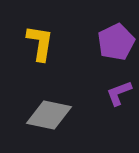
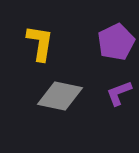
gray diamond: moved 11 px right, 19 px up
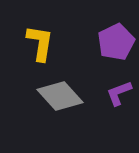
gray diamond: rotated 36 degrees clockwise
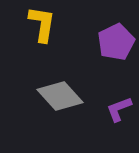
yellow L-shape: moved 2 px right, 19 px up
purple L-shape: moved 16 px down
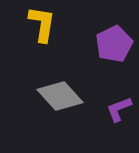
purple pentagon: moved 2 px left, 2 px down
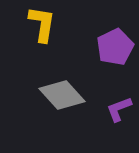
purple pentagon: moved 1 px right, 3 px down
gray diamond: moved 2 px right, 1 px up
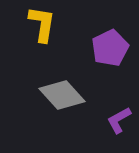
purple pentagon: moved 5 px left, 1 px down
purple L-shape: moved 11 px down; rotated 8 degrees counterclockwise
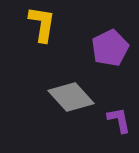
gray diamond: moved 9 px right, 2 px down
purple L-shape: rotated 108 degrees clockwise
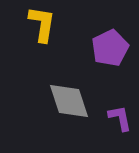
gray diamond: moved 2 px left, 4 px down; rotated 24 degrees clockwise
purple L-shape: moved 1 px right, 2 px up
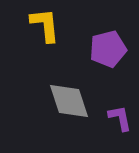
yellow L-shape: moved 3 px right, 1 px down; rotated 15 degrees counterclockwise
purple pentagon: moved 2 px left, 1 px down; rotated 12 degrees clockwise
